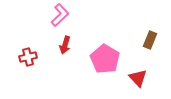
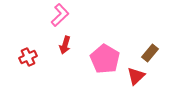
brown rectangle: moved 13 px down; rotated 18 degrees clockwise
red cross: rotated 12 degrees counterclockwise
red triangle: moved 2 px left, 2 px up; rotated 30 degrees clockwise
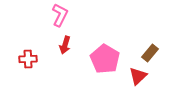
pink L-shape: rotated 20 degrees counterclockwise
red cross: moved 2 px down; rotated 24 degrees clockwise
red triangle: moved 2 px right
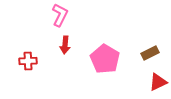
red arrow: rotated 12 degrees counterclockwise
brown rectangle: rotated 24 degrees clockwise
red cross: moved 2 px down
red triangle: moved 20 px right, 6 px down; rotated 18 degrees clockwise
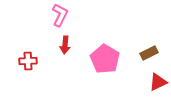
brown rectangle: moved 1 px left
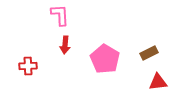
pink L-shape: rotated 30 degrees counterclockwise
red cross: moved 5 px down
red triangle: rotated 18 degrees clockwise
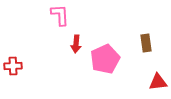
red arrow: moved 11 px right, 1 px up
brown rectangle: moved 3 px left, 10 px up; rotated 72 degrees counterclockwise
pink pentagon: rotated 16 degrees clockwise
red cross: moved 15 px left
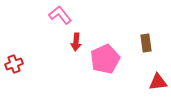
pink L-shape: rotated 35 degrees counterclockwise
red arrow: moved 2 px up
red cross: moved 1 px right, 2 px up; rotated 18 degrees counterclockwise
